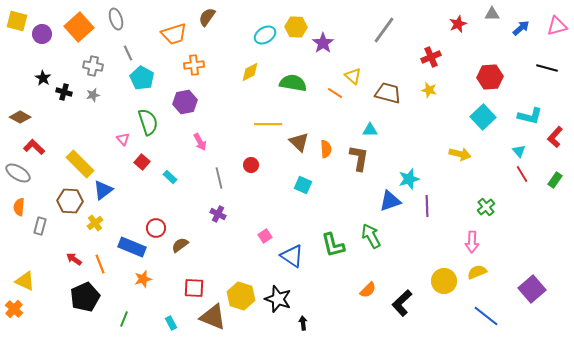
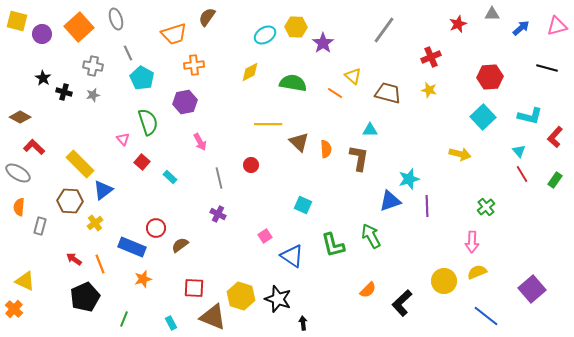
cyan square at (303, 185): moved 20 px down
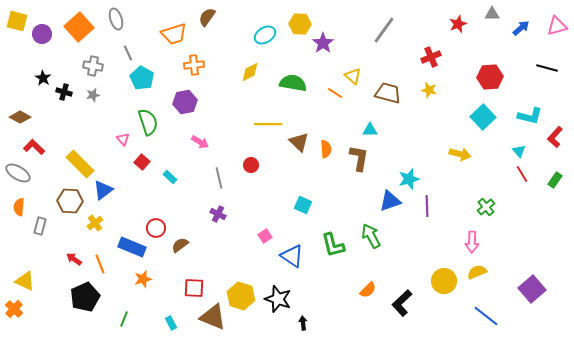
yellow hexagon at (296, 27): moved 4 px right, 3 px up
pink arrow at (200, 142): rotated 30 degrees counterclockwise
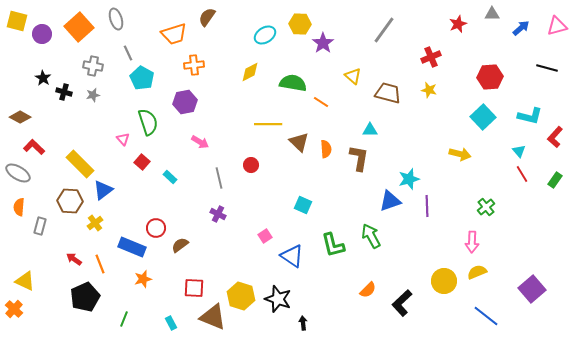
orange line at (335, 93): moved 14 px left, 9 px down
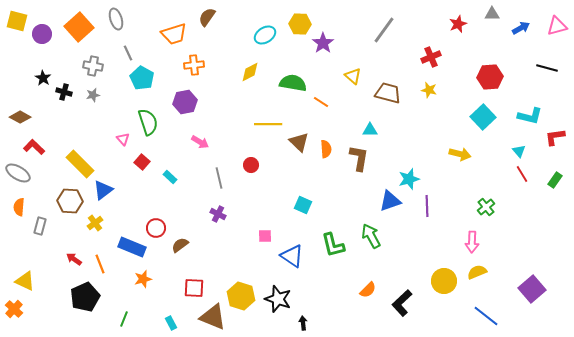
blue arrow at (521, 28): rotated 12 degrees clockwise
red L-shape at (555, 137): rotated 40 degrees clockwise
pink square at (265, 236): rotated 32 degrees clockwise
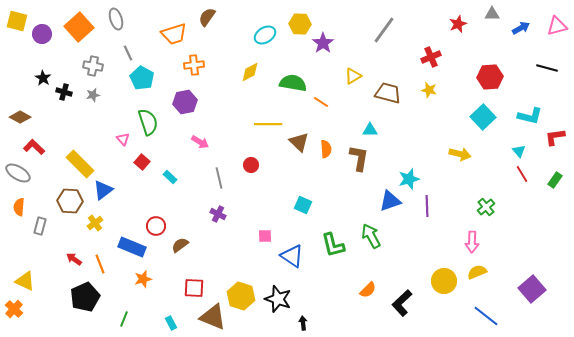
yellow triangle at (353, 76): rotated 48 degrees clockwise
red circle at (156, 228): moved 2 px up
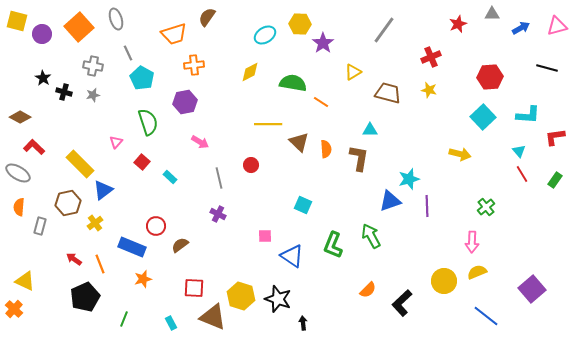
yellow triangle at (353, 76): moved 4 px up
cyan L-shape at (530, 116): moved 2 px left, 1 px up; rotated 10 degrees counterclockwise
pink triangle at (123, 139): moved 7 px left, 3 px down; rotated 24 degrees clockwise
brown hexagon at (70, 201): moved 2 px left, 2 px down; rotated 15 degrees counterclockwise
green L-shape at (333, 245): rotated 36 degrees clockwise
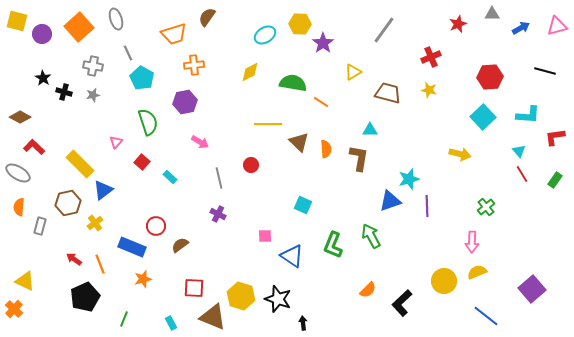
black line at (547, 68): moved 2 px left, 3 px down
